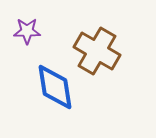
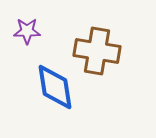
brown cross: rotated 21 degrees counterclockwise
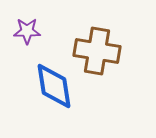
blue diamond: moved 1 px left, 1 px up
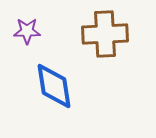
brown cross: moved 8 px right, 17 px up; rotated 12 degrees counterclockwise
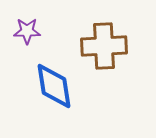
brown cross: moved 1 px left, 12 px down
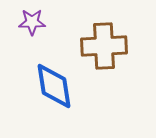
purple star: moved 5 px right, 9 px up
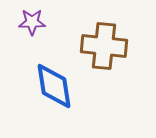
brown cross: rotated 9 degrees clockwise
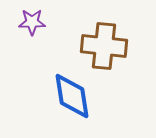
blue diamond: moved 18 px right, 10 px down
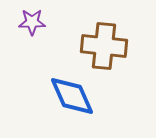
blue diamond: rotated 15 degrees counterclockwise
